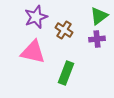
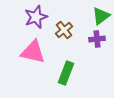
green triangle: moved 2 px right
brown cross: rotated 18 degrees clockwise
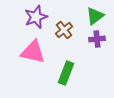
green triangle: moved 6 px left
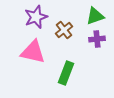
green triangle: rotated 18 degrees clockwise
